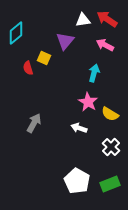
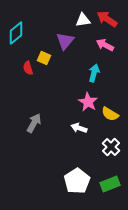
white pentagon: rotated 10 degrees clockwise
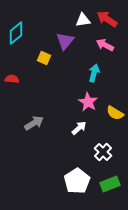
red semicircle: moved 16 px left, 11 px down; rotated 112 degrees clockwise
yellow semicircle: moved 5 px right, 1 px up
gray arrow: rotated 30 degrees clockwise
white arrow: rotated 119 degrees clockwise
white cross: moved 8 px left, 5 px down
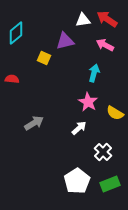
purple triangle: rotated 36 degrees clockwise
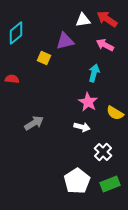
white arrow: moved 3 px right, 1 px up; rotated 56 degrees clockwise
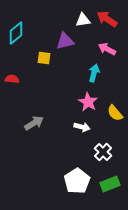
pink arrow: moved 2 px right, 4 px down
yellow square: rotated 16 degrees counterclockwise
yellow semicircle: rotated 18 degrees clockwise
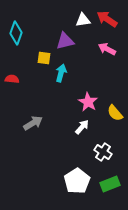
cyan diamond: rotated 30 degrees counterclockwise
cyan arrow: moved 33 px left
gray arrow: moved 1 px left
white arrow: rotated 63 degrees counterclockwise
white cross: rotated 12 degrees counterclockwise
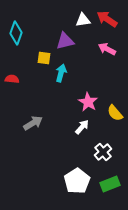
white cross: rotated 18 degrees clockwise
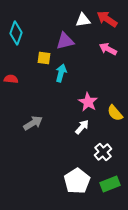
pink arrow: moved 1 px right
red semicircle: moved 1 px left
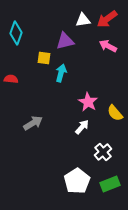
red arrow: rotated 70 degrees counterclockwise
pink arrow: moved 3 px up
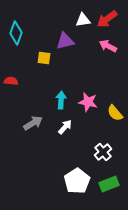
cyan arrow: moved 27 px down; rotated 12 degrees counterclockwise
red semicircle: moved 2 px down
pink star: rotated 18 degrees counterclockwise
white arrow: moved 17 px left
green rectangle: moved 1 px left
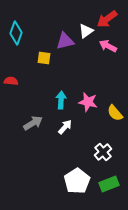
white triangle: moved 3 px right, 11 px down; rotated 28 degrees counterclockwise
